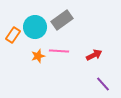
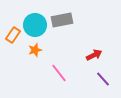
gray rectangle: rotated 25 degrees clockwise
cyan circle: moved 2 px up
pink line: moved 22 px down; rotated 48 degrees clockwise
orange star: moved 3 px left, 6 px up
purple line: moved 5 px up
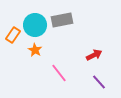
orange star: rotated 24 degrees counterclockwise
purple line: moved 4 px left, 3 px down
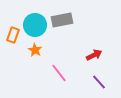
orange rectangle: rotated 14 degrees counterclockwise
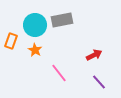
orange rectangle: moved 2 px left, 6 px down
